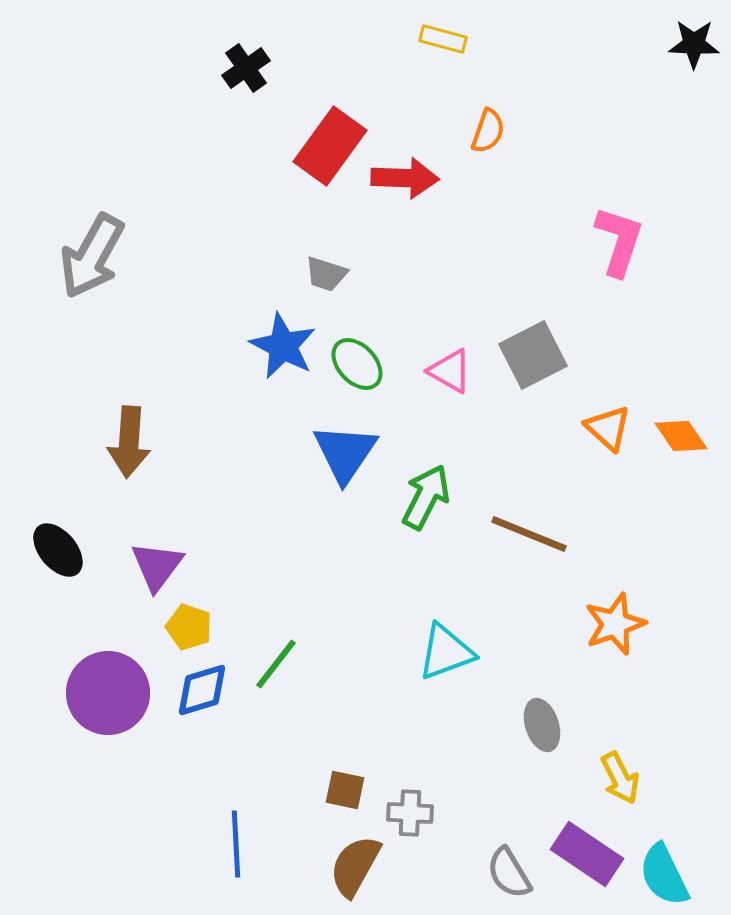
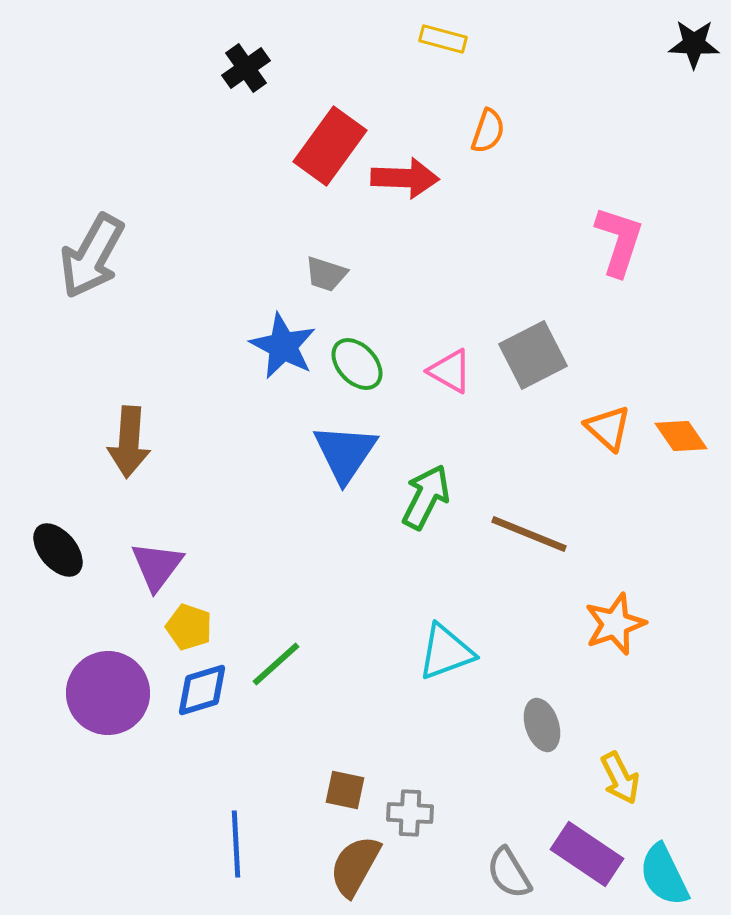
green line: rotated 10 degrees clockwise
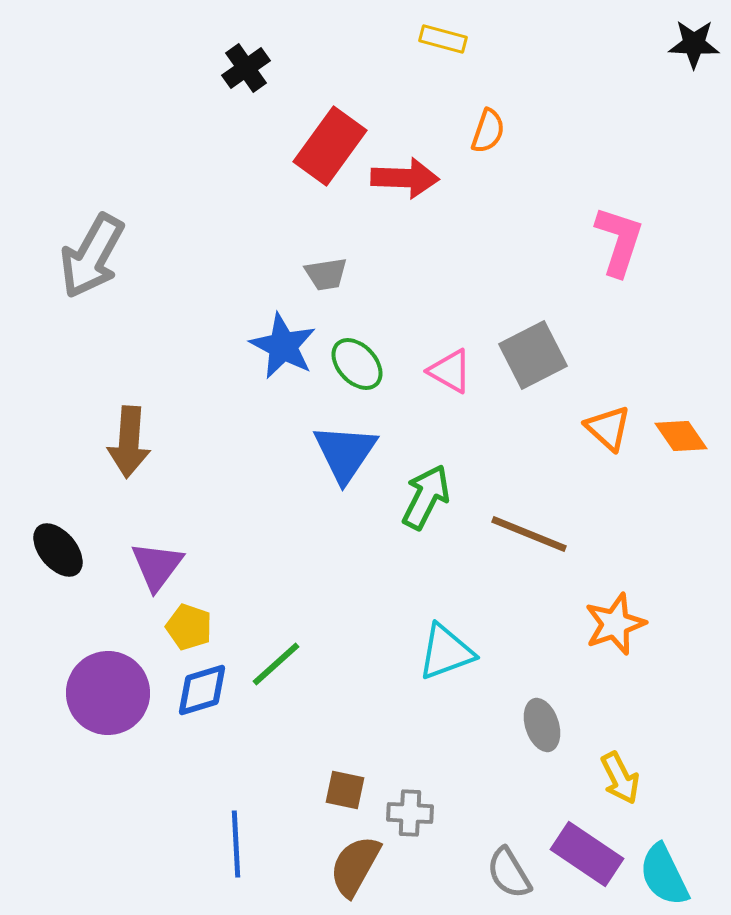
gray trapezoid: rotated 27 degrees counterclockwise
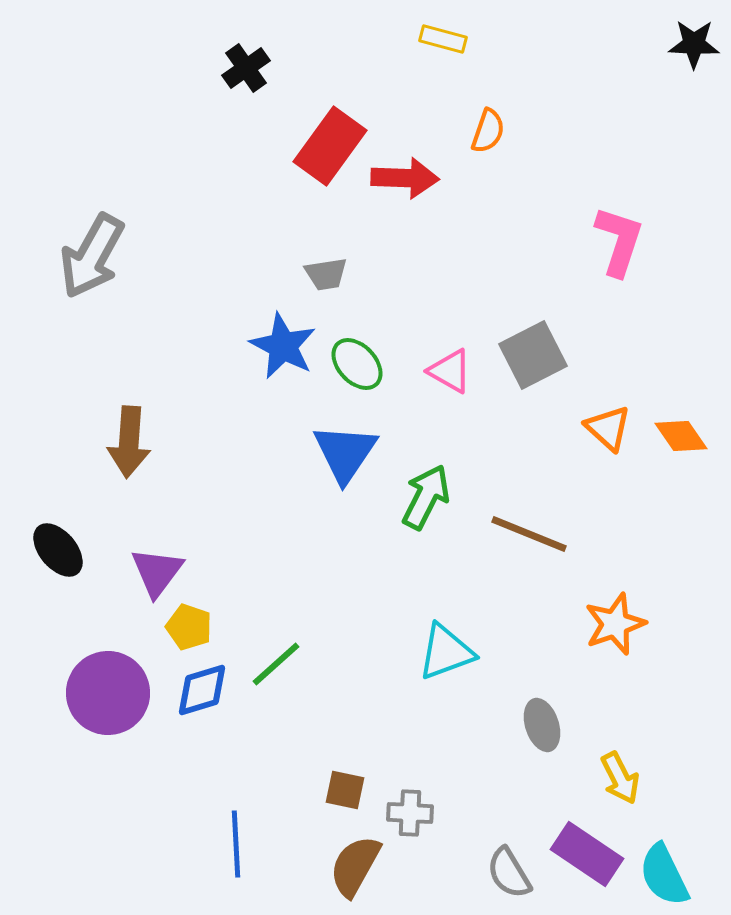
purple triangle: moved 6 px down
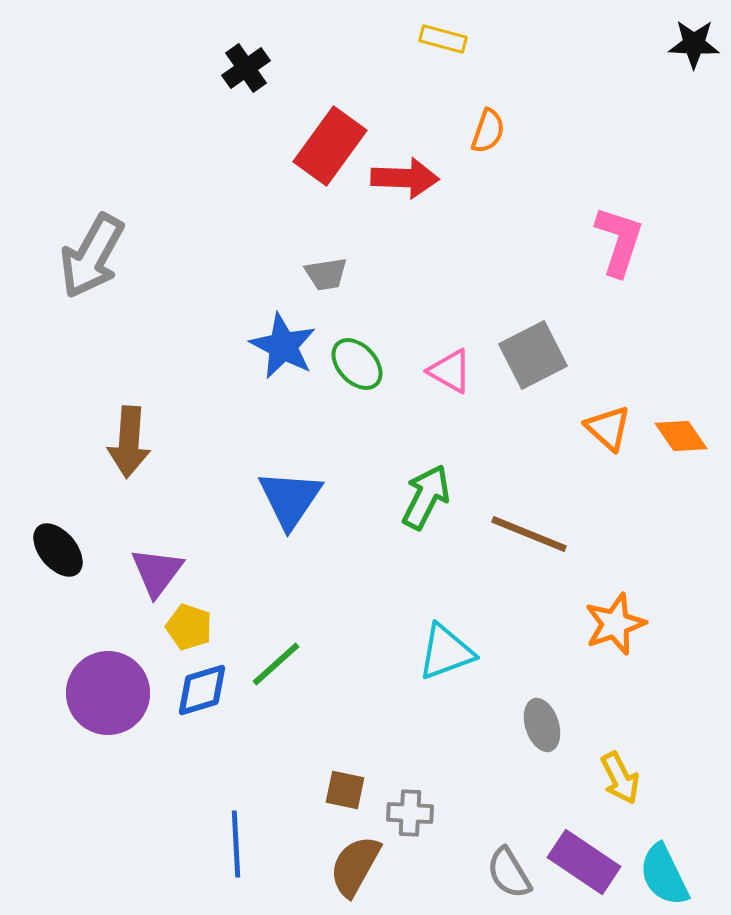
blue triangle: moved 55 px left, 46 px down
purple rectangle: moved 3 px left, 8 px down
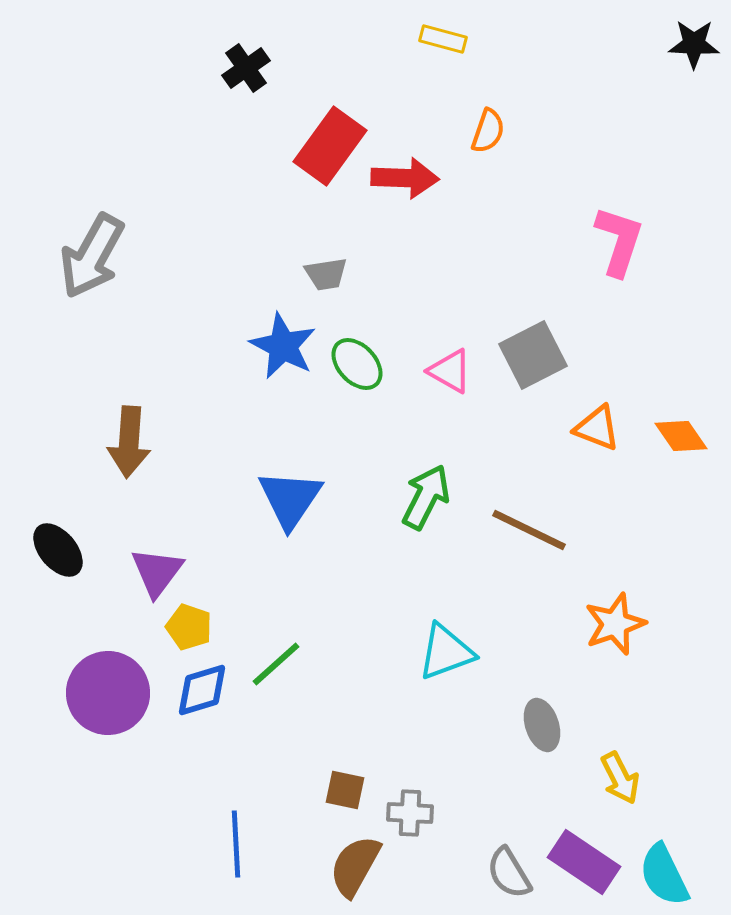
orange triangle: moved 11 px left; rotated 21 degrees counterclockwise
brown line: moved 4 px up; rotated 4 degrees clockwise
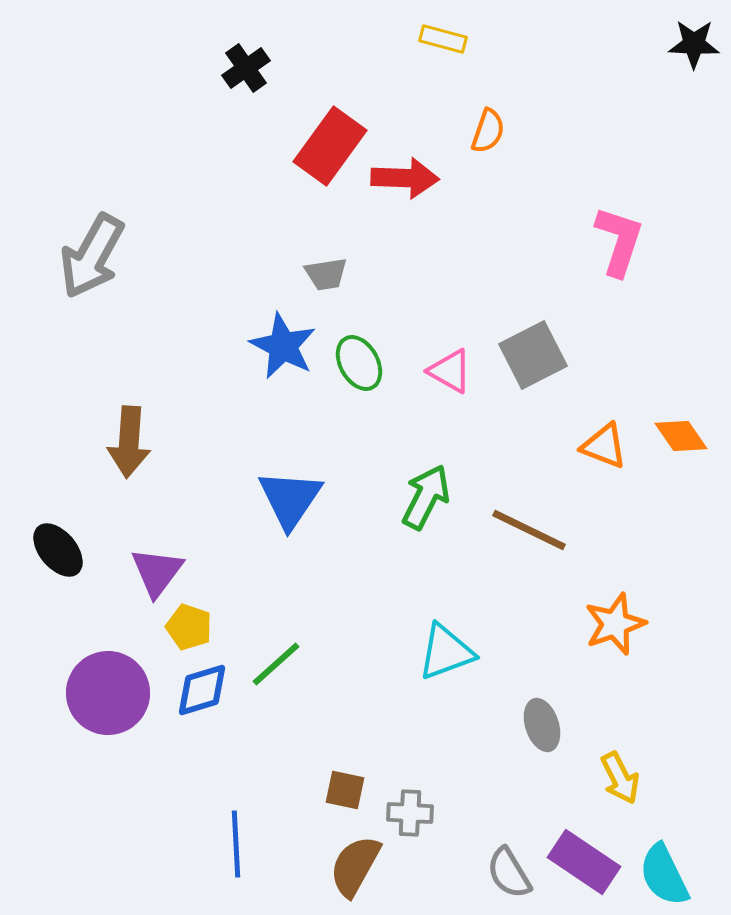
green ellipse: moved 2 px right, 1 px up; rotated 14 degrees clockwise
orange triangle: moved 7 px right, 18 px down
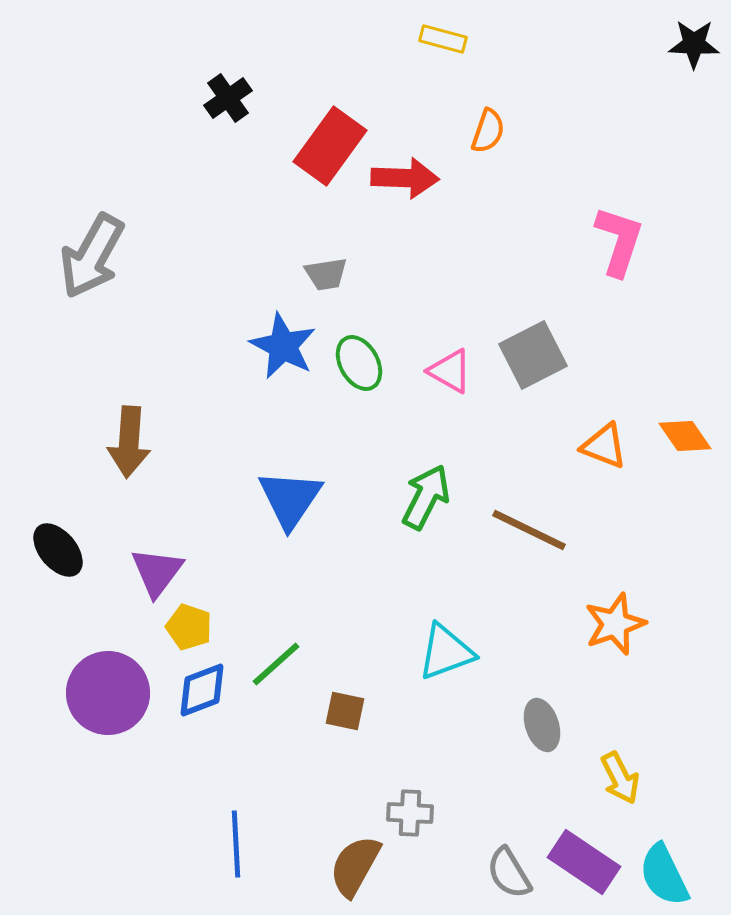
black cross: moved 18 px left, 30 px down
orange diamond: moved 4 px right
blue diamond: rotated 4 degrees counterclockwise
brown square: moved 79 px up
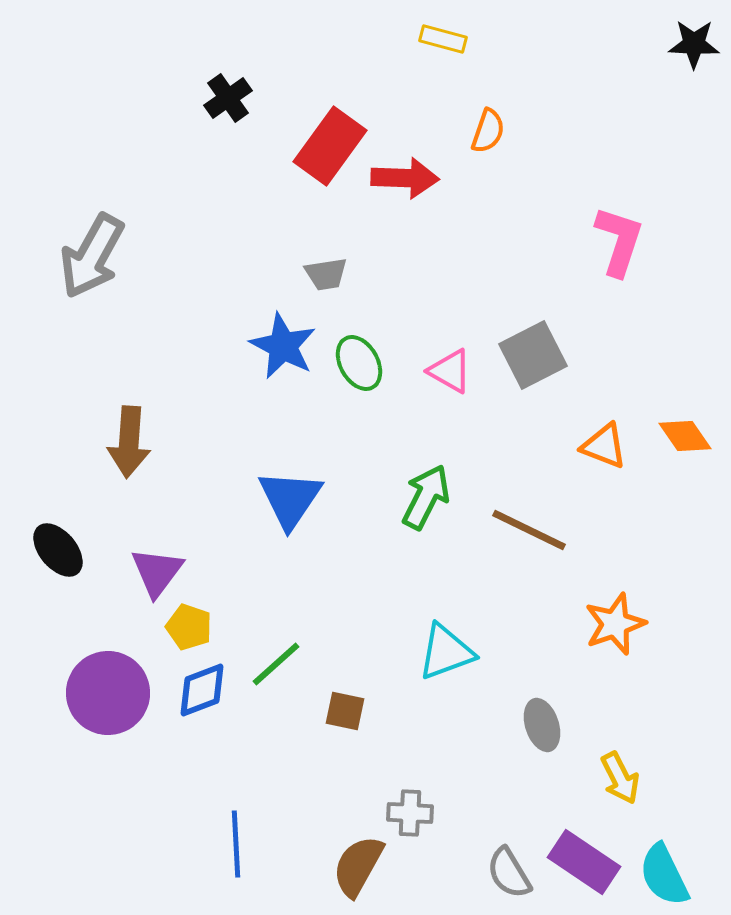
brown semicircle: moved 3 px right
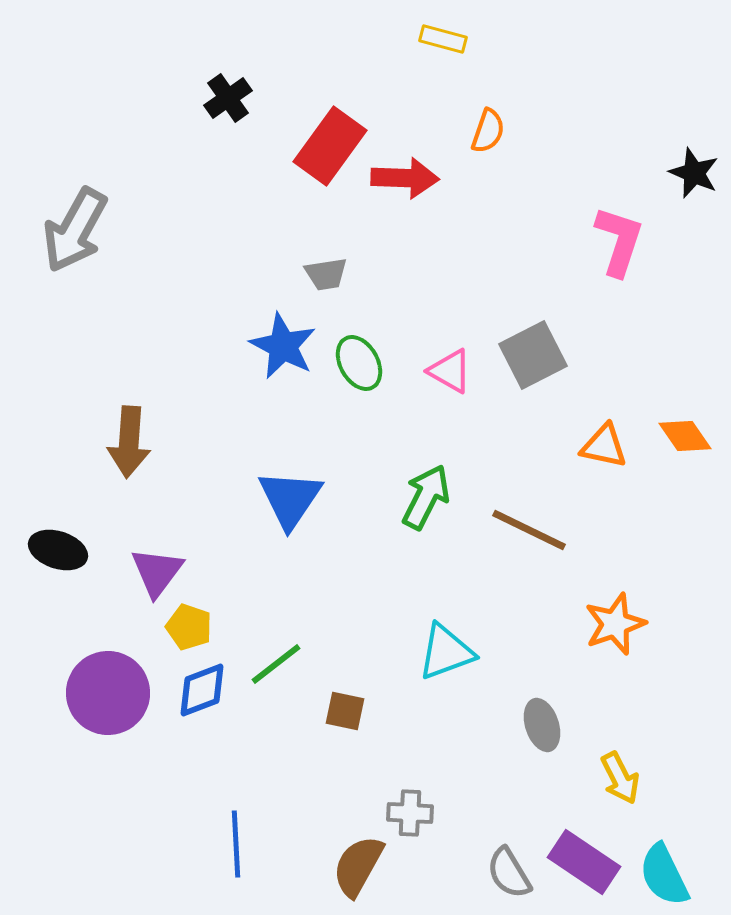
black star: moved 129 px down; rotated 21 degrees clockwise
gray arrow: moved 17 px left, 26 px up
orange triangle: rotated 9 degrees counterclockwise
black ellipse: rotated 32 degrees counterclockwise
green line: rotated 4 degrees clockwise
